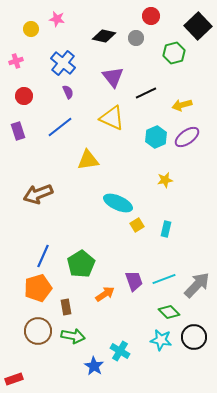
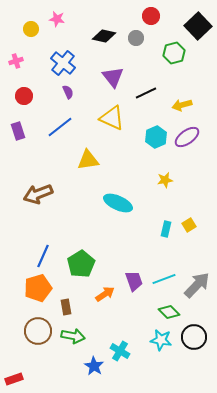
yellow square at (137, 225): moved 52 px right
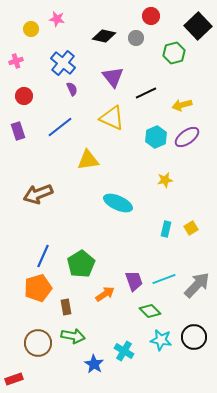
purple semicircle at (68, 92): moved 4 px right, 3 px up
yellow square at (189, 225): moved 2 px right, 3 px down
green diamond at (169, 312): moved 19 px left, 1 px up
brown circle at (38, 331): moved 12 px down
cyan cross at (120, 351): moved 4 px right
blue star at (94, 366): moved 2 px up
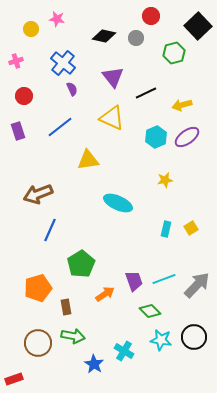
blue line at (43, 256): moved 7 px right, 26 px up
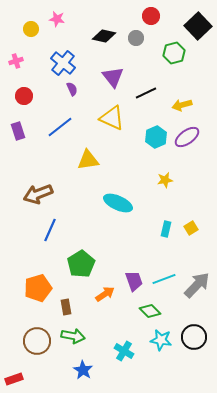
brown circle at (38, 343): moved 1 px left, 2 px up
blue star at (94, 364): moved 11 px left, 6 px down
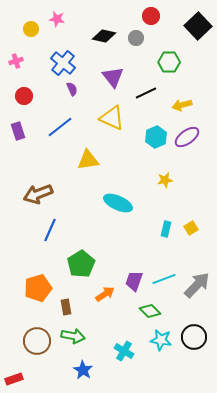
green hexagon at (174, 53): moved 5 px left, 9 px down; rotated 15 degrees clockwise
purple trapezoid at (134, 281): rotated 140 degrees counterclockwise
